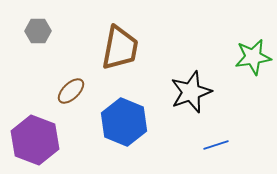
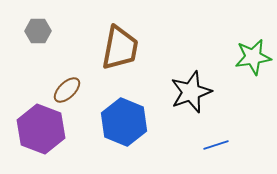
brown ellipse: moved 4 px left, 1 px up
purple hexagon: moved 6 px right, 11 px up
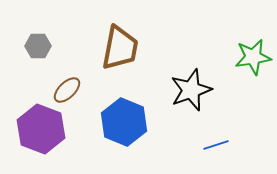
gray hexagon: moved 15 px down
black star: moved 2 px up
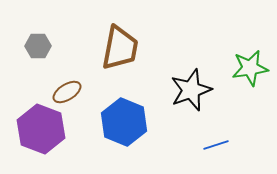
green star: moved 3 px left, 11 px down
brown ellipse: moved 2 px down; rotated 12 degrees clockwise
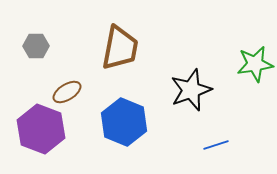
gray hexagon: moved 2 px left
green star: moved 5 px right, 4 px up
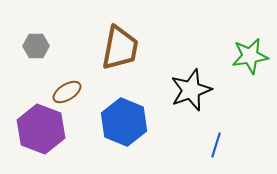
green star: moved 5 px left, 8 px up
blue line: rotated 55 degrees counterclockwise
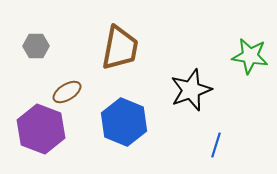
green star: rotated 18 degrees clockwise
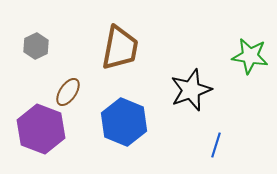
gray hexagon: rotated 25 degrees counterclockwise
brown ellipse: moved 1 px right; rotated 24 degrees counterclockwise
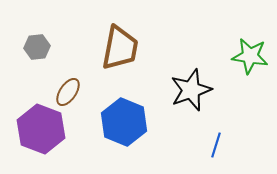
gray hexagon: moved 1 px right, 1 px down; rotated 20 degrees clockwise
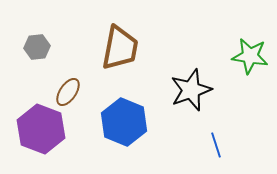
blue line: rotated 35 degrees counterclockwise
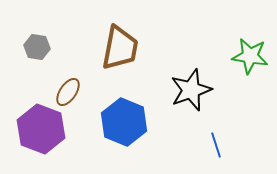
gray hexagon: rotated 15 degrees clockwise
